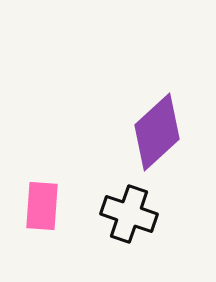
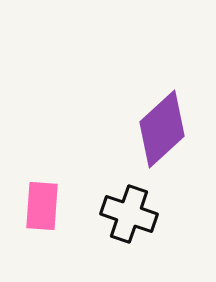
purple diamond: moved 5 px right, 3 px up
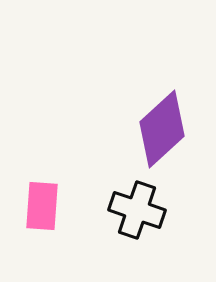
black cross: moved 8 px right, 4 px up
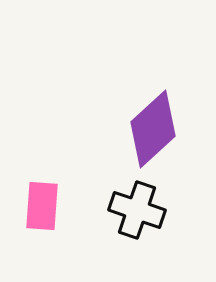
purple diamond: moved 9 px left
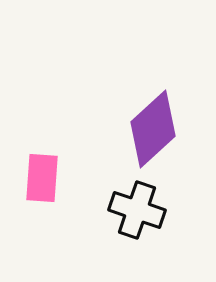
pink rectangle: moved 28 px up
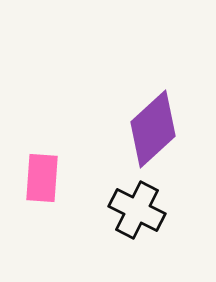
black cross: rotated 8 degrees clockwise
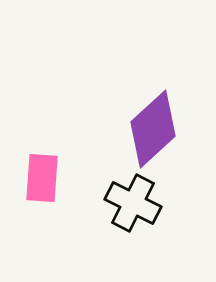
black cross: moved 4 px left, 7 px up
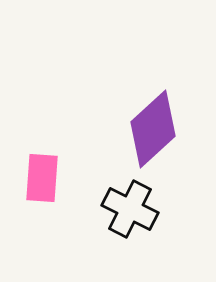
black cross: moved 3 px left, 6 px down
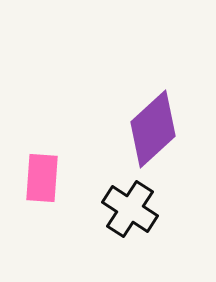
black cross: rotated 6 degrees clockwise
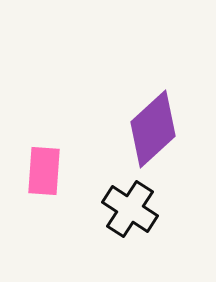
pink rectangle: moved 2 px right, 7 px up
